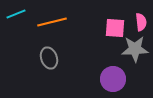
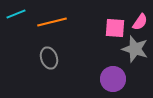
pink semicircle: moved 1 px left; rotated 42 degrees clockwise
gray star: rotated 20 degrees clockwise
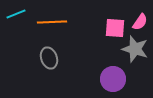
orange line: rotated 12 degrees clockwise
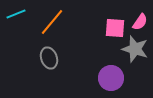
orange line: rotated 48 degrees counterclockwise
purple circle: moved 2 px left, 1 px up
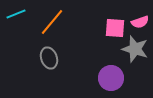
pink semicircle: rotated 36 degrees clockwise
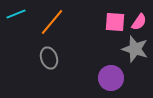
pink semicircle: moved 1 px left; rotated 36 degrees counterclockwise
pink square: moved 6 px up
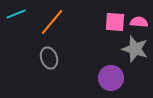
pink semicircle: rotated 120 degrees counterclockwise
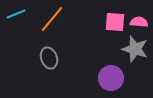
orange line: moved 3 px up
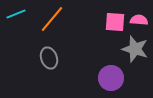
pink semicircle: moved 2 px up
